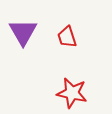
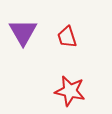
red star: moved 2 px left, 2 px up
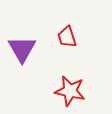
purple triangle: moved 1 px left, 17 px down
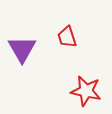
red star: moved 16 px right
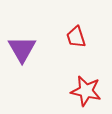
red trapezoid: moved 9 px right
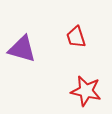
purple triangle: rotated 44 degrees counterclockwise
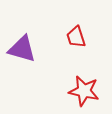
red star: moved 2 px left
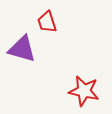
red trapezoid: moved 29 px left, 15 px up
